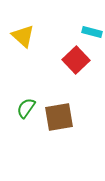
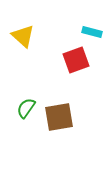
red square: rotated 24 degrees clockwise
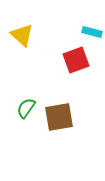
yellow triangle: moved 1 px left, 1 px up
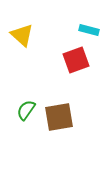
cyan rectangle: moved 3 px left, 2 px up
green semicircle: moved 2 px down
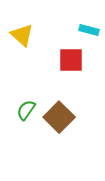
red square: moved 5 px left; rotated 20 degrees clockwise
brown square: rotated 36 degrees counterclockwise
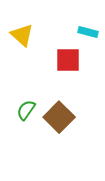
cyan rectangle: moved 1 px left, 2 px down
red square: moved 3 px left
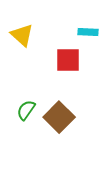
cyan rectangle: rotated 12 degrees counterclockwise
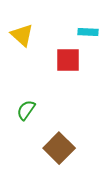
brown square: moved 31 px down
